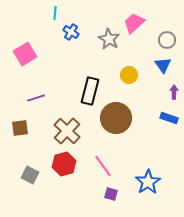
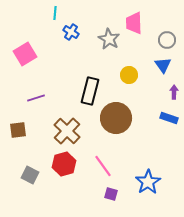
pink trapezoid: rotated 50 degrees counterclockwise
brown square: moved 2 px left, 2 px down
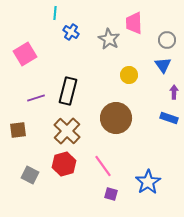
black rectangle: moved 22 px left
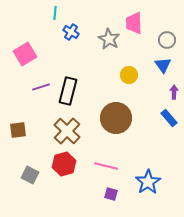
purple line: moved 5 px right, 11 px up
blue rectangle: rotated 30 degrees clockwise
pink line: moved 3 px right; rotated 40 degrees counterclockwise
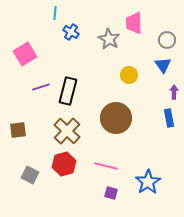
blue rectangle: rotated 30 degrees clockwise
purple square: moved 1 px up
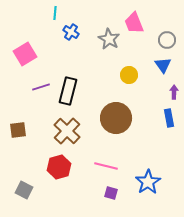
pink trapezoid: rotated 20 degrees counterclockwise
red hexagon: moved 5 px left, 3 px down
gray square: moved 6 px left, 15 px down
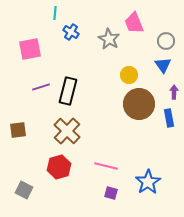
gray circle: moved 1 px left, 1 px down
pink square: moved 5 px right, 5 px up; rotated 20 degrees clockwise
brown circle: moved 23 px right, 14 px up
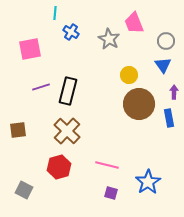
pink line: moved 1 px right, 1 px up
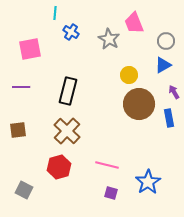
blue triangle: rotated 36 degrees clockwise
purple line: moved 20 px left; rotated 18 degrees clockwise
purple arrow: rotated 32 degrees counterclockwise
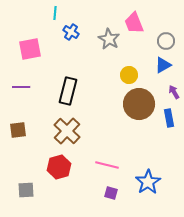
gray square: moved 2 px right; rotated 30 degrees counterclockwise
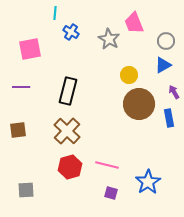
red hexagon: moved 11 px right
